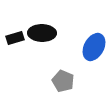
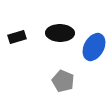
black ellipse: moved 18 px right
black rectangle: moved 2 px right, 1 px up
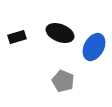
black ellipse: rotated 20 degrees clockwise
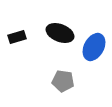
gray pentagon: rotated 15 degrees counterclockwise
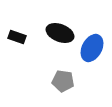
black rectangle: rotated 36 degrees clockwise
blue ellipse: moved 2 px left, 1 px down
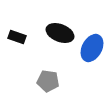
gray pentagon: moved 15 px left
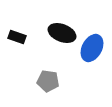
black ellipse: moved 2 px right
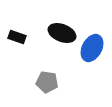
gray pentagon: moved 1 px left, 1 px down
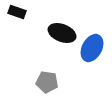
black rectangle: moved 25 px up
